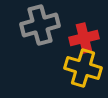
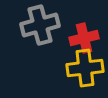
yellow cross: moved 2 px right; rotated 24 degrees counterclockwise
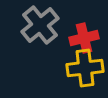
gray cross: rotated 24 degrees counterclockwise
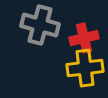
gray cross: rotated 36 degrees counterclockwise
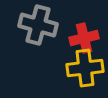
gray cross: moved 2 px left
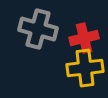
gray cross: moved 4 px down
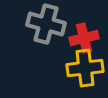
gray cross: moved 8 px right, 5 px up
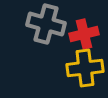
red cross: moved 4 px up
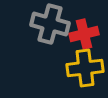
gray cross: moved 4 px right
